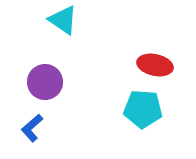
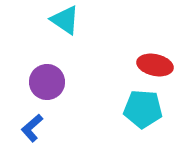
cyan triangle: moved 2 px right
purple circle: moved 2 px right
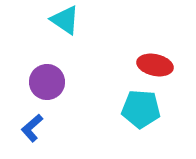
cyan pentagon: moved 2 px left
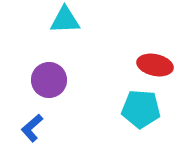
cyan triangle: rotated 36 degrees counterclockwise
purple circle: moved 2 px right, 2 px up
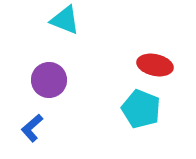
cyan triangle: rotated 24 degrees clockwise
cyan pentagon: rotated 18 degrees clockwise
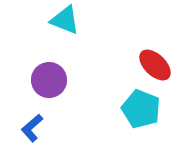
red ellipse: rotated 32 degrees clockwise
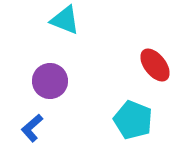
red ellipse: rotated 8 degrees clockwise
purple circle: moved 1 px right, 1 px down
cyan pentagon: moved 8 px left, 11 px down
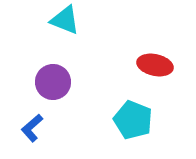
red ellipse: rotated 40 degrees counterclockwise
purple circle: moved 3 px right, 1 px down
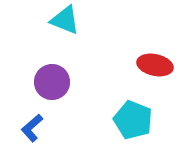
purple circle: moved 1 px left
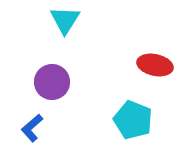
cyan triangle: rotated 40 degrees clockwise
